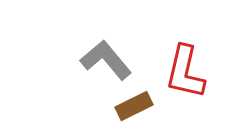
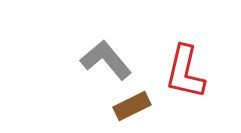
brown rectangle: moved 2 px left
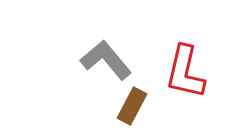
brown rectangle: rotated 36 degrees counterclockwise
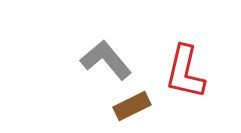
brown rectangle: rotated 36 degrees clockwise
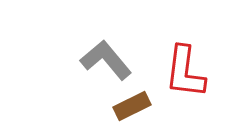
red L-shape: rotated 6 degrees counterclockwise
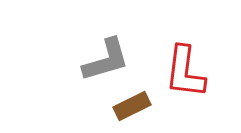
gray L-shape: rotated 114 degrees clockwise
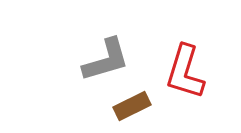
red L-shape: rotated 10 degrees clockwise
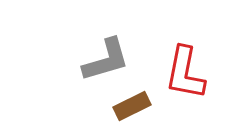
red L-shape: moved 1 px down; rotated 6 degrees counterclockwise
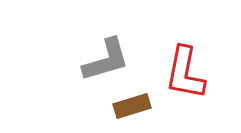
brown rectangle: rotated 9 degrees clockwise
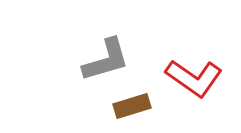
red L-shape: moved 9 px right, 5 px down; rotated 66 degrees counterclockwise
